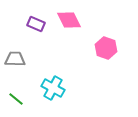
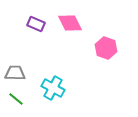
pink diamond: moved 1 px right, 3 px down
gray trapezoid: moved 14 px down
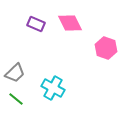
gray trapezoid: rotated 135 degrees clockwise
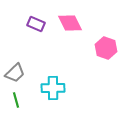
cyan cross: rotated 30 degrees counterclockwise
green line: moved 1 px down; rotated 35 degrees clockwise
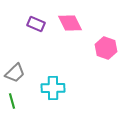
green line: moved 4 px left, 1 px down
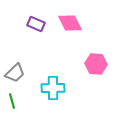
pink hexagon: moved 10 px left, 16 px down; rotated 15 degrees counterclockwise
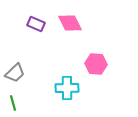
cyan cross: moved 14 px right
green line: moved 1 px right, 2 px down
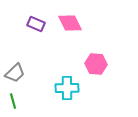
green line: moved 2 px up
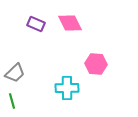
green line: moved 1 px left
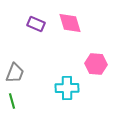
pink diamond: rotated 10 degrees clockwise
gray trapezoid: rotated 25 degrees counterclockwise
